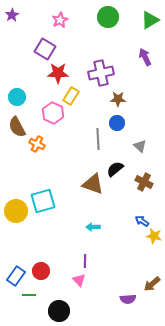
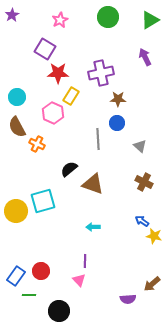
black semicircle: moved 46 px left
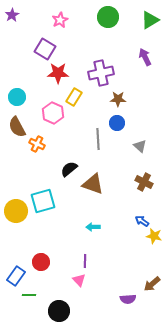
yellow rectangle: moved 3 px right, 1 px down
red circle: moved 9 px up
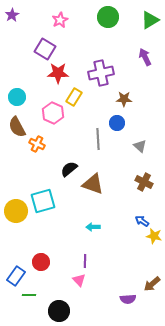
brown star: moved 6 px right
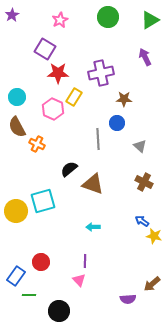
pink hexagon: moved 4 px up
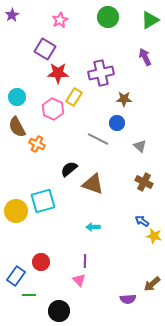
gray line: rotated 60 degrees counterclockwise
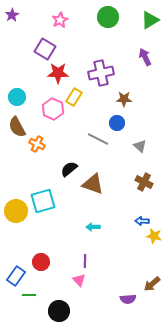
blue arrow: rotated 32 degrees counterclockwise
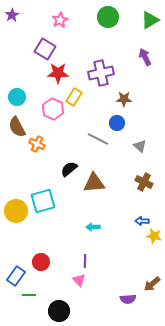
brown triangle: moved 1 px right, 1 px up; rotated 25 degrees counterclockwise
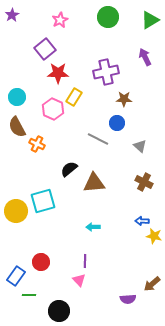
purple square: rotated 20 degrees clockwise
purple cross: moved 5 px right, 1 px up
